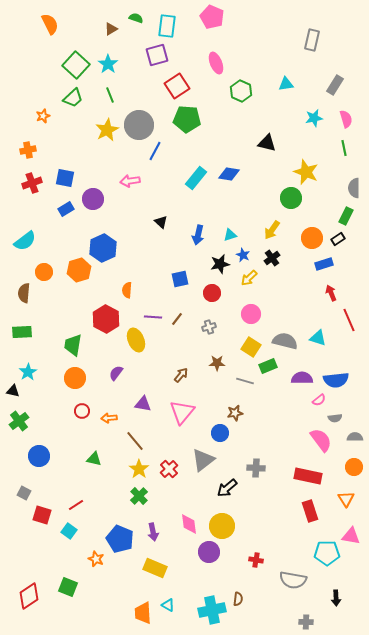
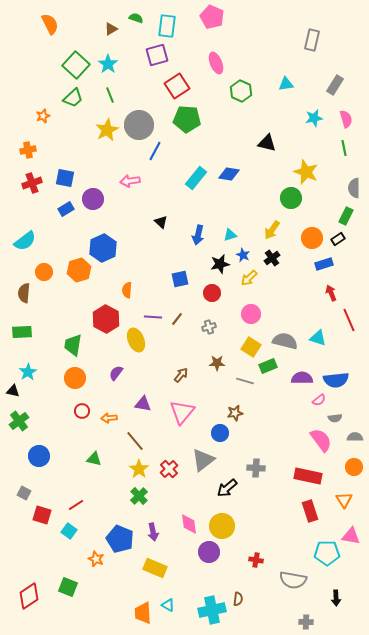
orange triangle at (346, 499): moved 2 px left, 1 px down
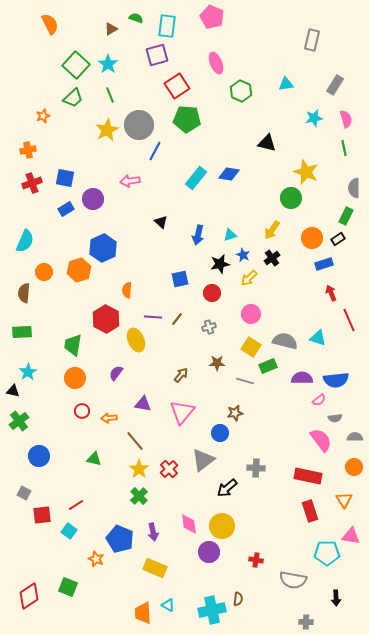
cyan semicircle at (25, 241): rotated 30 degrees counterclockwise
red square at (42, 515): rotated 24 degrees counterclockwise
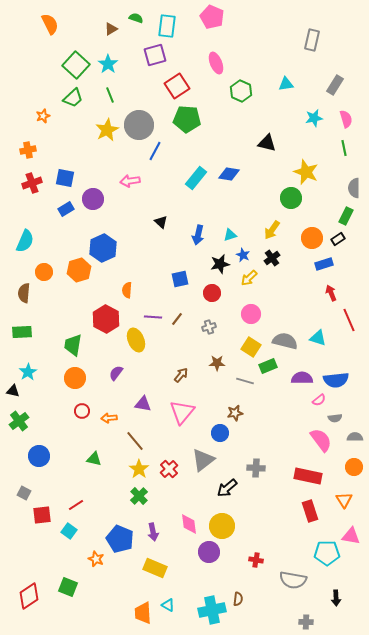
purple square at (157, 55): moved 2 px left
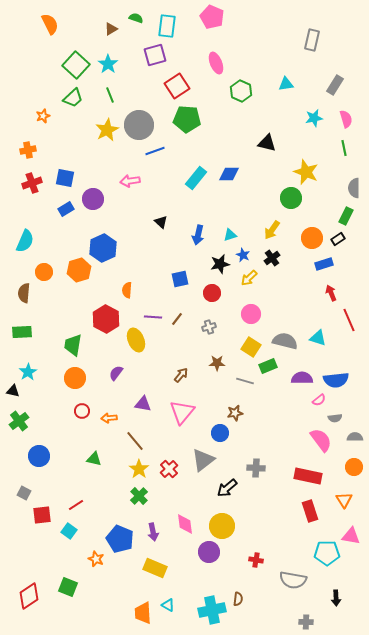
blue line at (155, 151): rotated 42 degrees clockwise
blue diamond at (229, 174): rotated 10 degrees counterclockwise
pink diamond at (189, 524): moved 4 px left
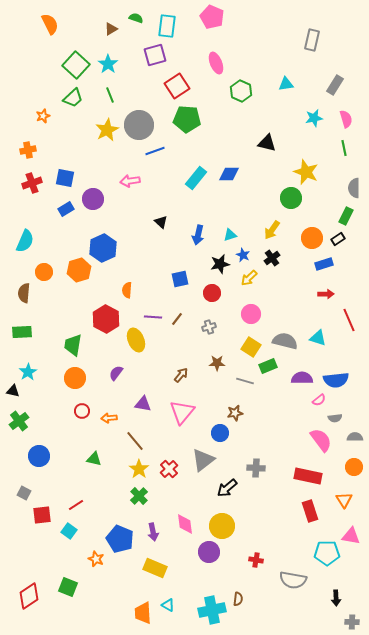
red arrow at (331, 293): moved 5 px left, 1 px down; rotated 112 degrees clockwise
gray cross at (306, 622): moved 46 px right
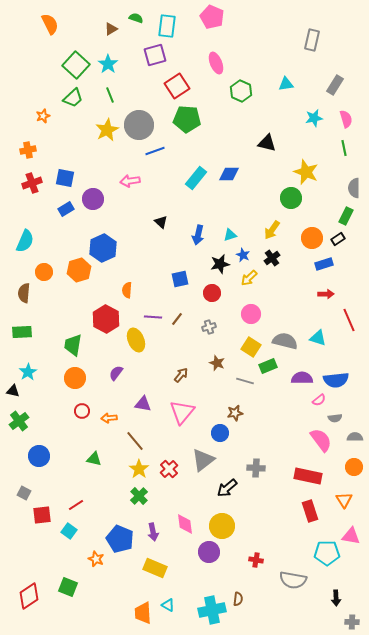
brown star at (217, 363): rotated 21 degrees clockwise
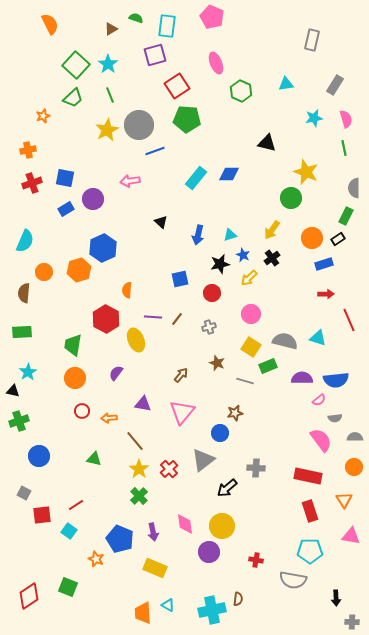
green cross at (19, 421): rotated 18 degrees clockwise
cyan pentagon at (327, 553): moved 17 px left, 2 px up
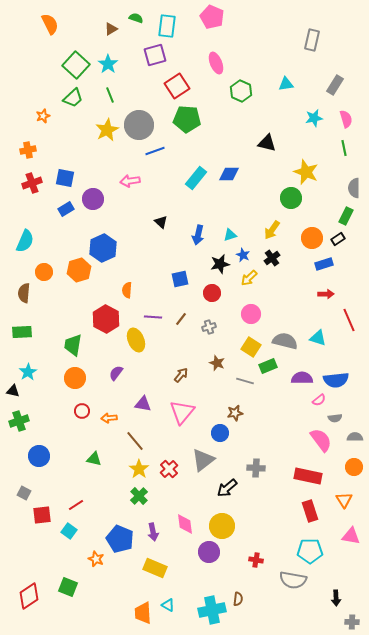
brown line at (177, 319): moved 4 px right
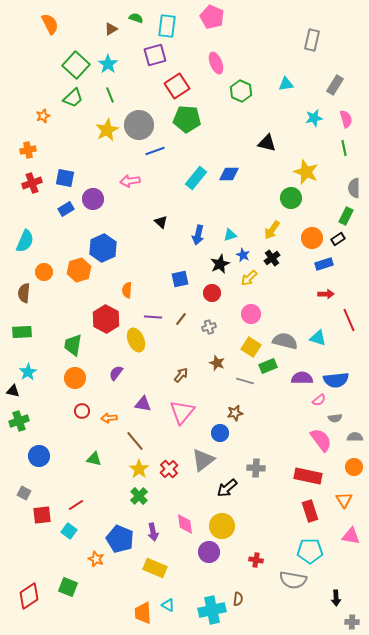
black star at (220, 264): rotated 12 degrees counterclockwise
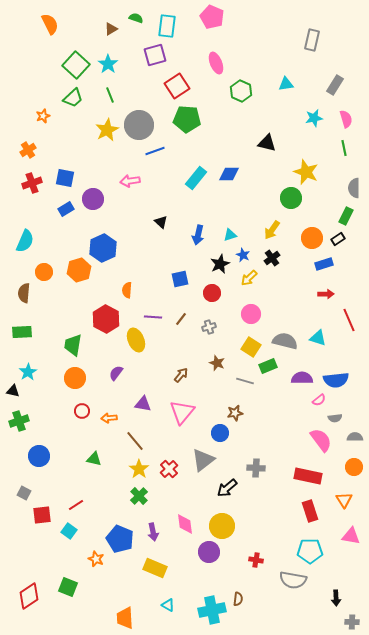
orange cross at (28, 150): rotated 21 degrees counterclockwise
orange trapezoid at (143, 613): moved 18 px left, 5 px down
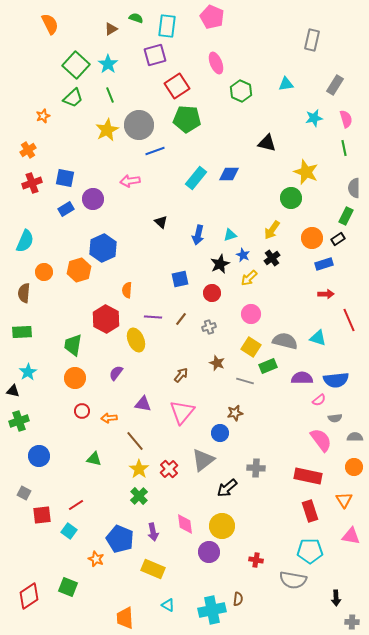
yellow rectangle at (155, 568): moved 2 px left, 1 px down
